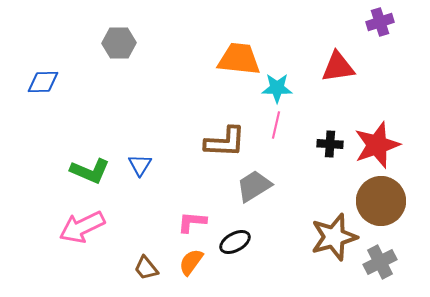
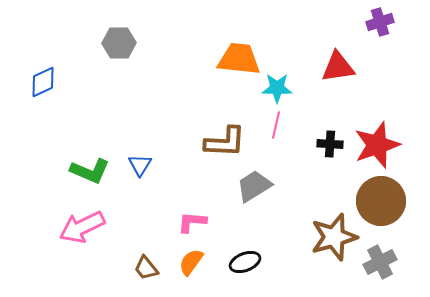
blue diamond: rotated 24 degrees counterclockwise
black ellipse: moved 10 px right, 20 px down; rotated 8 degrees clockwise
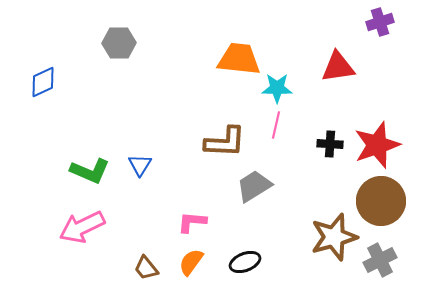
gray cross: moved 2 px up
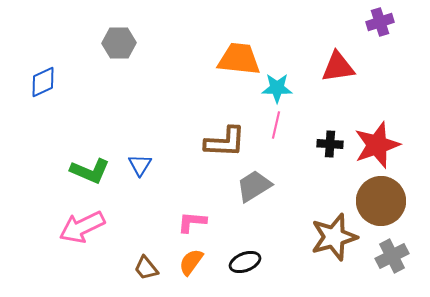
gray cross: moved 12 px right, 4 px up
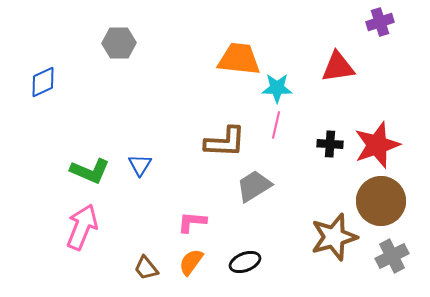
pink arrow: rotated 138 degrees clockwise
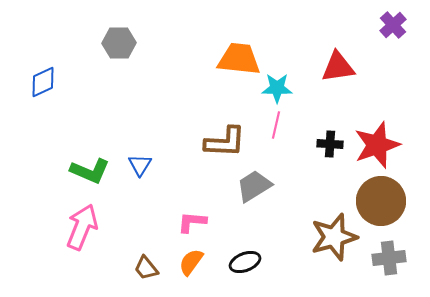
purple cross: moved 13 px right, 3 px down; rotated 24 degrees counterclockwise
gray cross: moved 3 px left, 2 px down; rotated 20 degrees clockwise
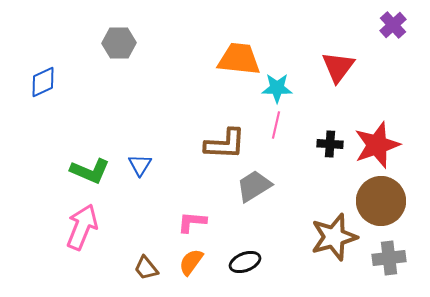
red triangle: rotated 45 degrees counterclockwise
brown L-shape: moved 2 px down
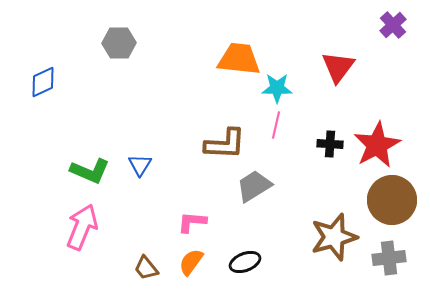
red star: rotated 9 degrees counterclockwise
brown circle: moved 11 px right, 1 px up
